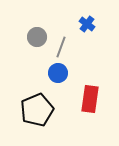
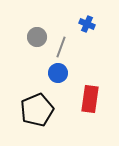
blue cross: rotated 14 degrees counterclockwise
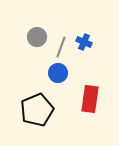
blue cross: moved 3 px left, 18 px down
